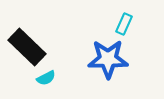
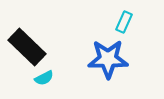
cyan rectangle: moved 2 px up
cyan semicircle: moved 2 px left
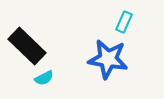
black rectangle: moved 1 px up
blue star: rotated 9 degrees clockwise
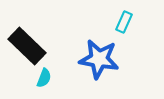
blue star: moved 9 px left
cyan semicircle: rotated 42 degrees counterclockwise
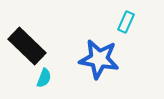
cyan rectangle: moved 2 px right
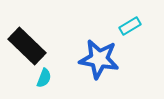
cyan rectangle: moved 4 px right, 4 px down; rotated 35 degrees clockwise
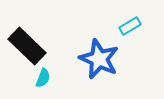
blue star: rotated 15 degrees clockwise
cyan semicircle: moved 1 px left
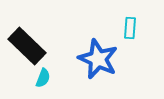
cyan rectangle: moved 2 px down; rotated 55 degrees counterclockwise
blue star: moved 1 px left
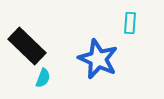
cyan rectangle: moved 5 px up
